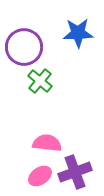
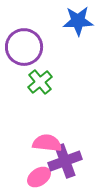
blue star: moved 12 px up
green cross: moved 1 px down; rotated 10 degrees clockwise
purple cross: moved 10 px left, 11 px up
pink ellipse: moved 1 px left, 1 px down
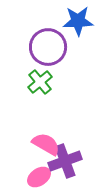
purple circle: moved 24 px right
pink semicircle: moved 1 px left, 1 px down; rotated 24 degrees clockwise
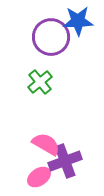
purple circle: moved 3 px right, 10 px up
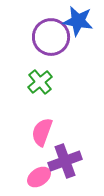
blue star: rotated 12 degrees clockwise
pink semicircle: moved 4 px left, 12 px up; rotated 100 degrees counterclockwise
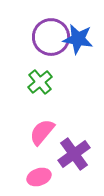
blue star: moved 18 px down
pink semicircle: rotated 20 degrees clockwise
purple cross: moved 9 px right, 7 px up; rotated 16 degrees counterclockwise
pink ellipse: rotated 15 degrees clockwise
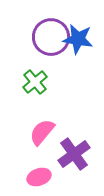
green cross: moved 5 px left
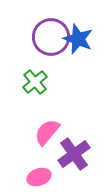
blue star: rotated 12 degrees clockwise
pink semicircle: moved 5 px right
